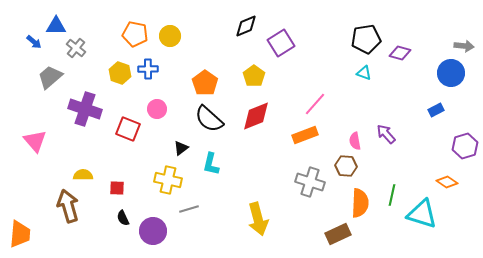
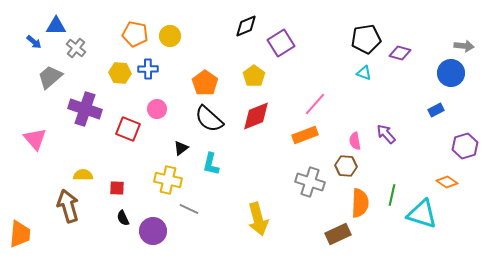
yellow hexagon at (120, 73): rotated 15 degrees counterclockwise
pink triangle at (35, 141): moved 2 px up
gray line at (189, 209): rotated 42 degrees clockwise
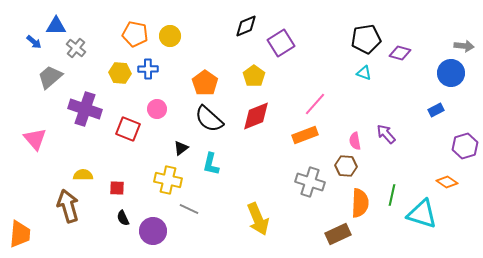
yellow arrow at (258, 219): rotated 8 degrees counterclockwise
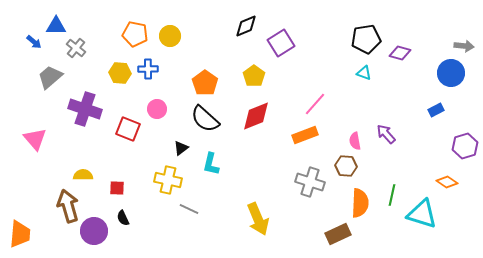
black semicircle at (209, 119): moved 4 px left
purple circle at (153, 231): moved 59 px left
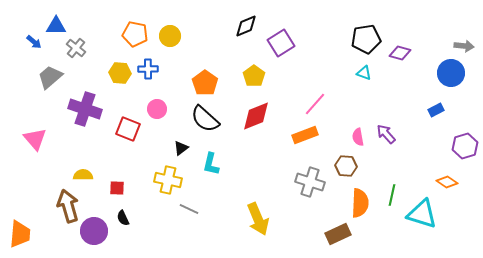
pink semicircle at (355, 141): moved 3 px right, 4 px up
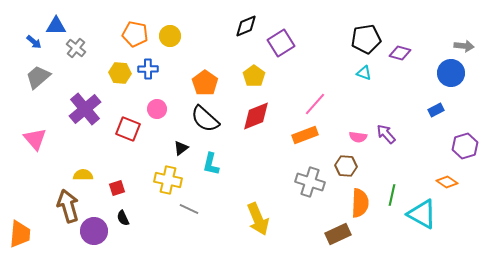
gray trapezoid at (50, 77): moved 12 px left
purple cross at (85, 109): rotated 32 degrees clockwise
pink semicircle at (358, 137): rotated 72 degrees counterclockwise
red square at (117, 188): rotated 21 degrees counterclockwise
cyan triangle at (422, 214): rotated 12 degrees clockwise
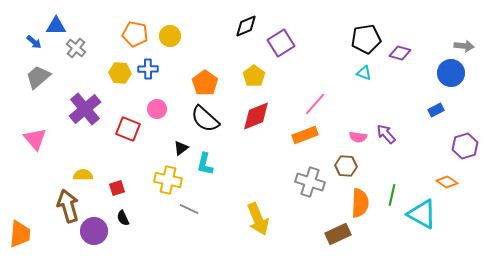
cyan L-shape at (211, 164): moved 6 px left
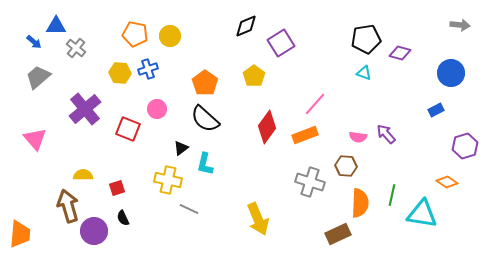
gray arrow at (464, 46): moved 4 px left, 21 px up
blue cross at (148, 69): rotated 18 degrees counterclockwise
red diamond at (256, 116): moved 11 px right, 11 px down; rotated 32 degrees counterclockwise
cyan triangle at (422, 214): rotated 20 degrees counterclockwise
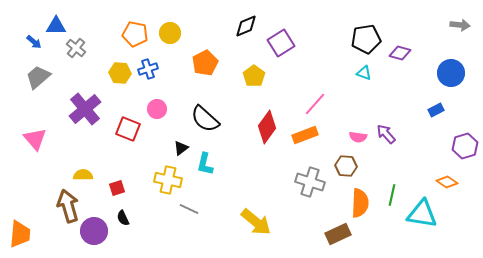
yellow circle at (170, 36): moved 3 px up
orange pentagon at (205, 83): moved 20 px up; rotated 10 degrees clockwise
yellow arrow at (258, 219): moved 2 px left, 3 px down; rotated 28 degrees counterclockwise
